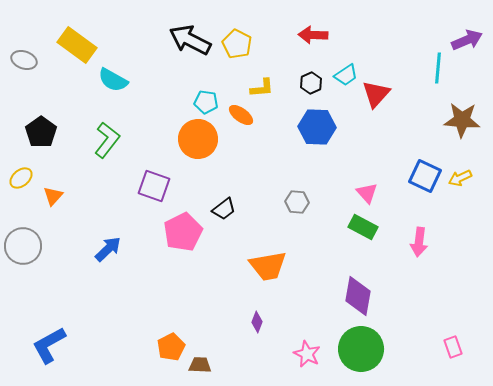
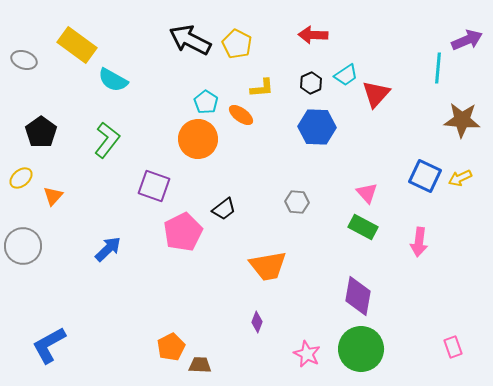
cyan pentagon at (206, 102): rotated 25 degrees clockwise
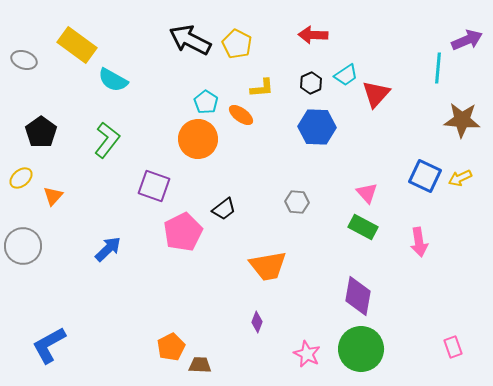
pink arrow at (419, 242): rotated 16 degrees counterclockwise
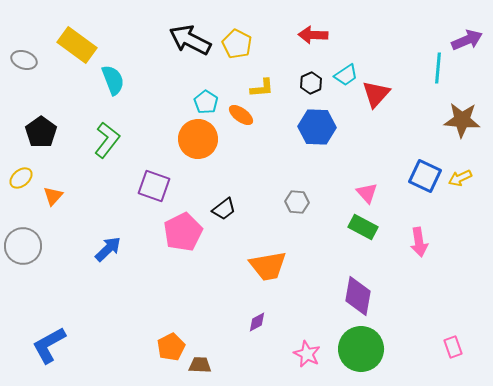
cyan semicircle at (113, 80): rotated 140 degrees counterclockwise
purple diamond at (257, 322): rotated 40 degrees clockwise
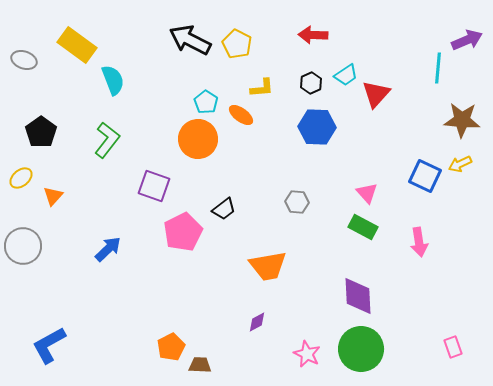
yellow arrow at (460, 178): moved 14 px up
purple diamond at (358, 296): rotated 12 degrees counterclockwise
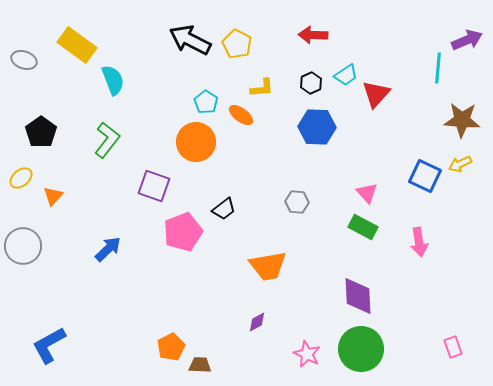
orange circle at (198, 139): moved 2 px left, 3 px down
pink pentagon at (183, 232): rotated 6 degrees clockwise
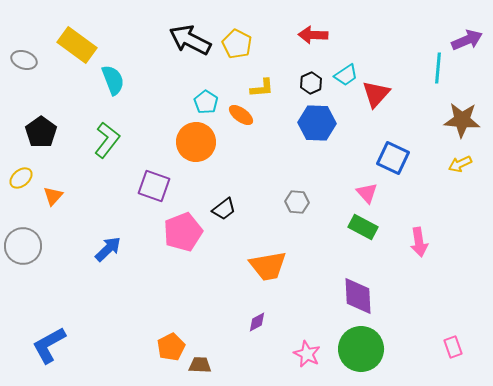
blue hexagon at (317, 127): moved 4 px up
blue square at (425, 176): moved 32 px left, 18 px up
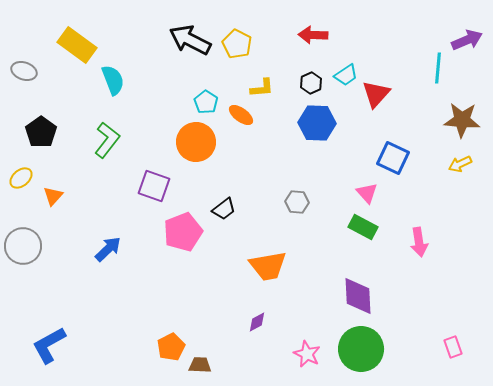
gray ellipse at (24, 60): moved 11 px down
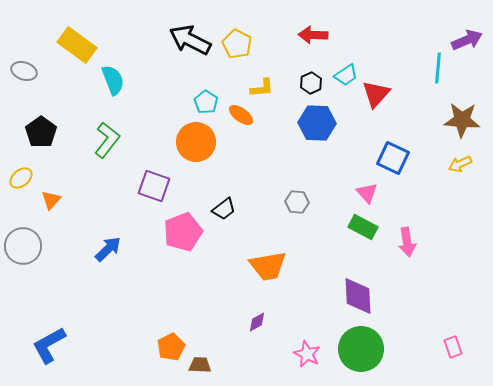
orange triangle at (53, 196): moved 2 px left, 4 px down
pink arrow at (419, 242): moved 12 px left
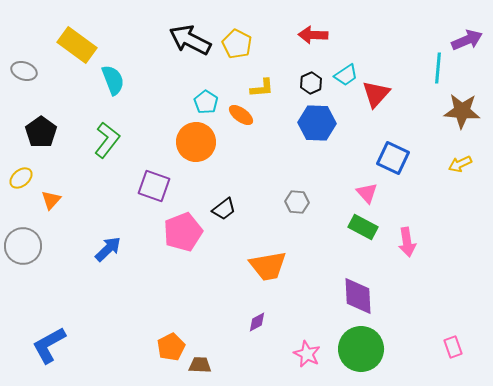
brown star at (462, 120): moved 9 px up
